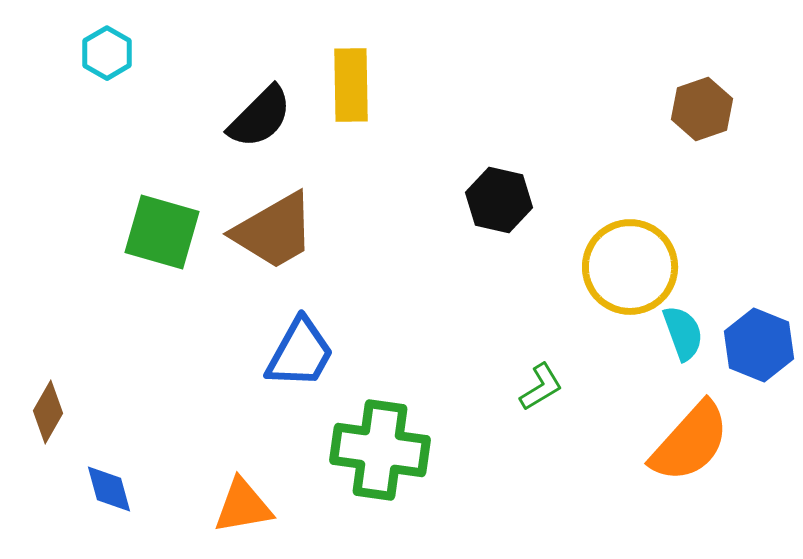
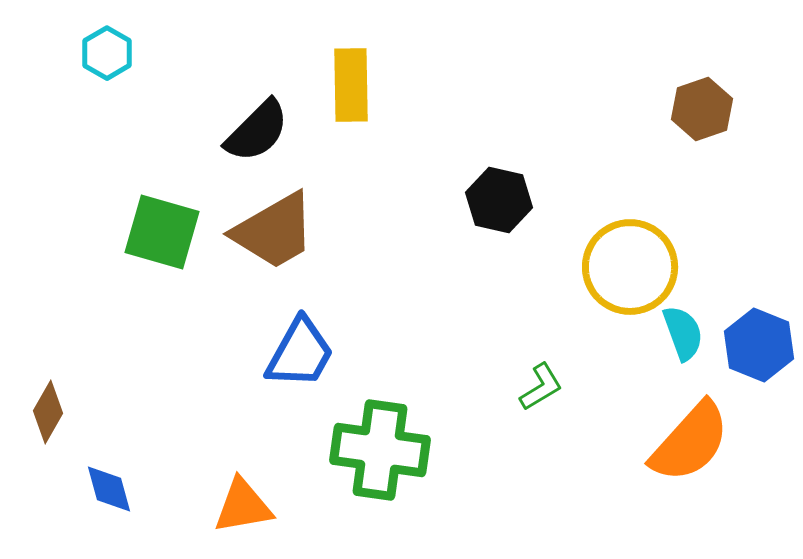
black semicircle: moved 3 px left, 14 px down
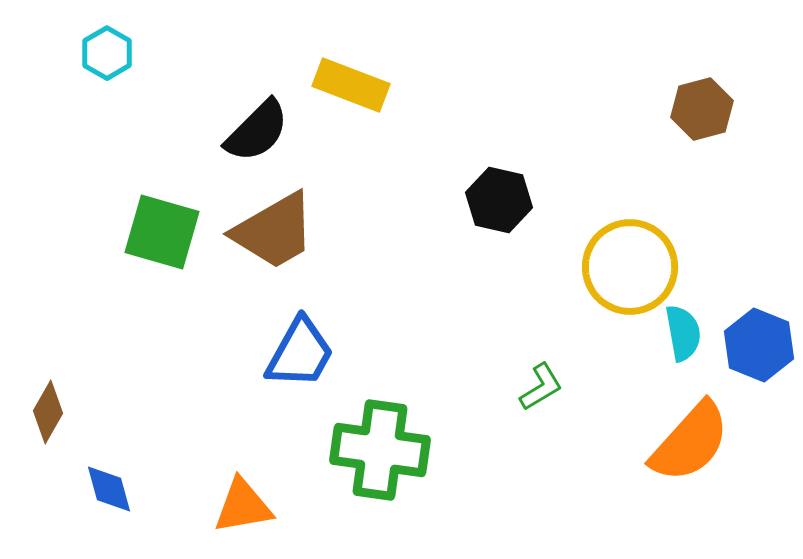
yellow rectangle: rotated 68 degrees counterclockwise
brown hexagon: rotated 4 degrees clockwise
cyan semicircle: rotated 10 degrees clockwise
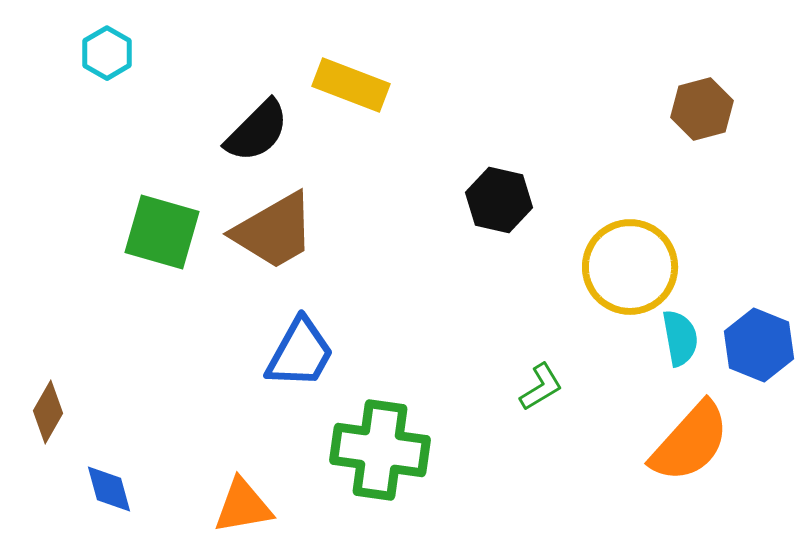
cyan semicircle: moved 3 px left, 5 px down
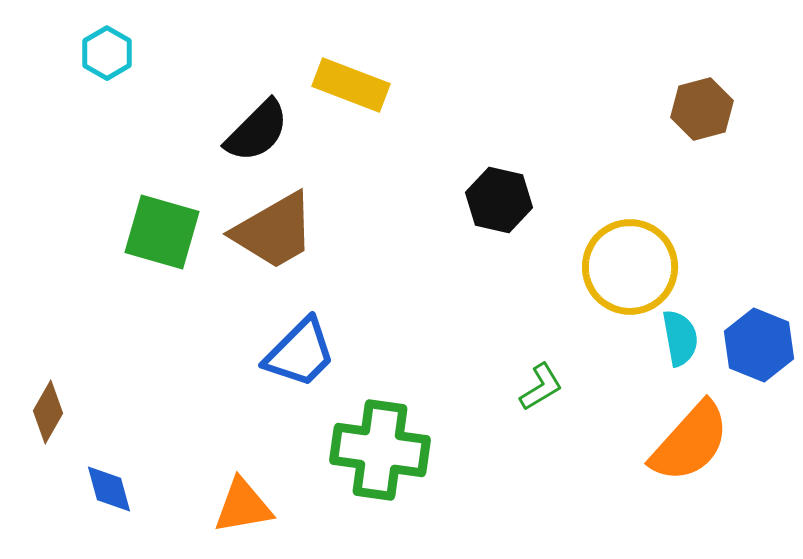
blue trapezoid: rotated 16 degrees clockwise
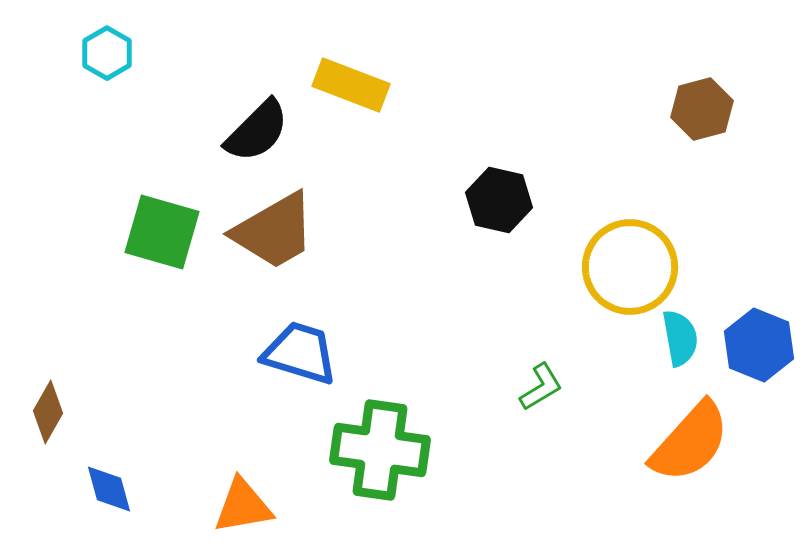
blue trapezoid: rotated 118 degrees counterclockwise
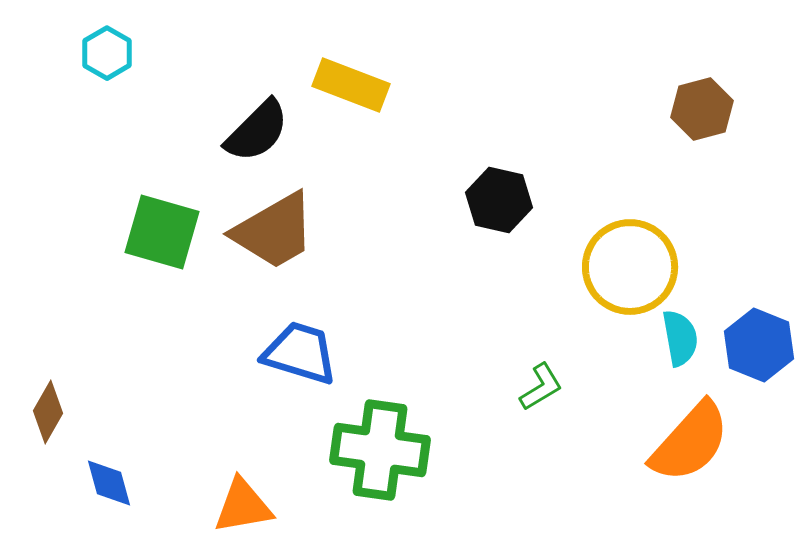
blue diamond: moved 6 px up
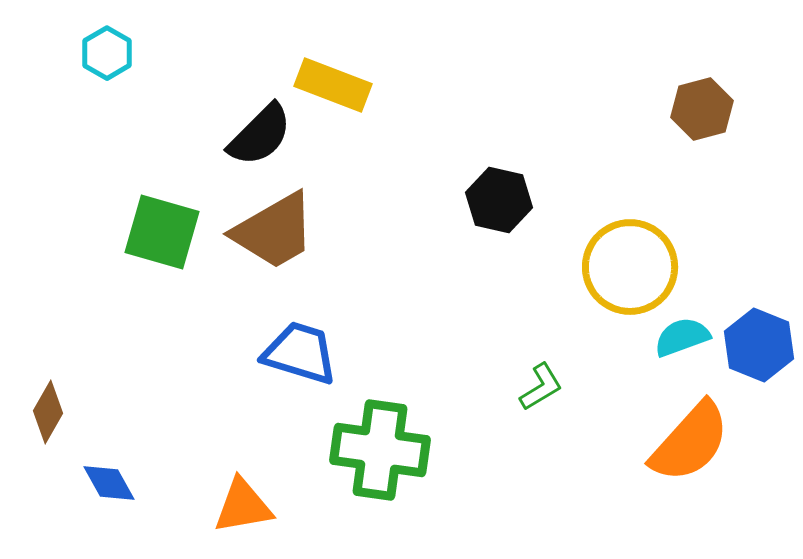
yellow rectangle: moved 18 px left
black semicircle: moved 3 px right, 4 px down
cyan semicircle: moved 2 px right, 1 px up; rotated 100 degrees counterclockwise
blue diamond: rotated 14 degrees counterclockwise
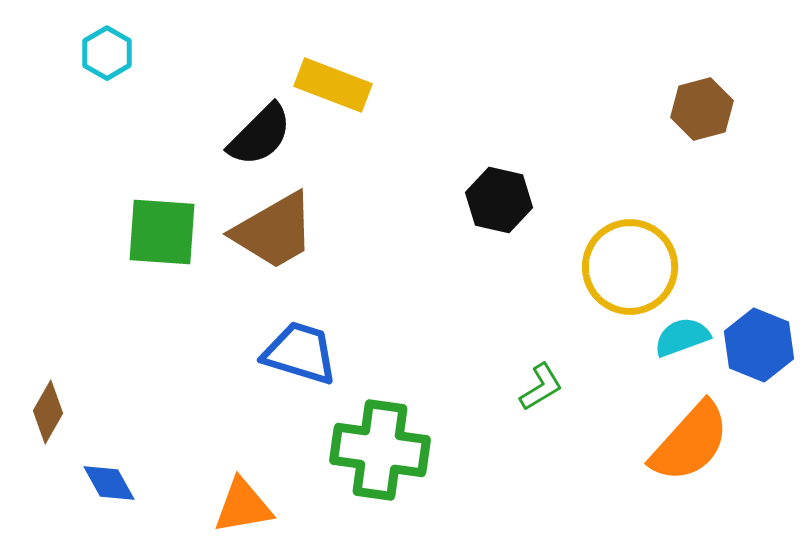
green square: rotated 12 degrees counterclockwise
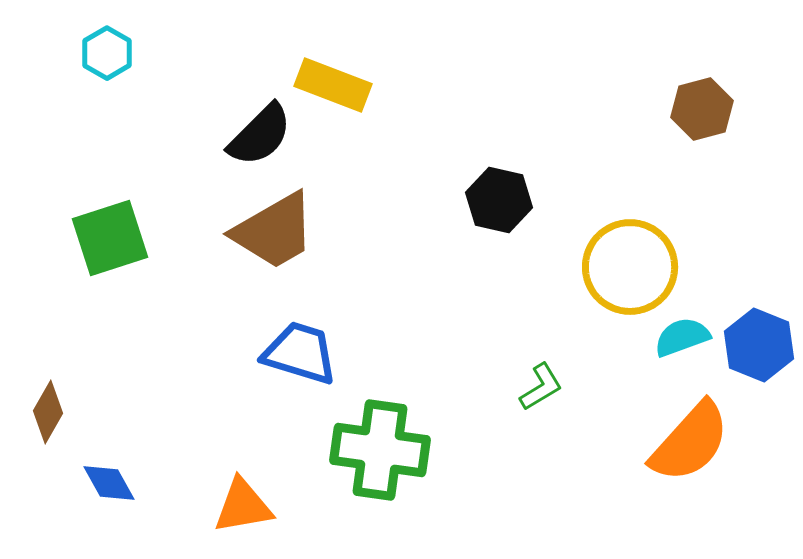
green square: moved 52 px left, 6 px down; rotated 22 degrees counterclockwise
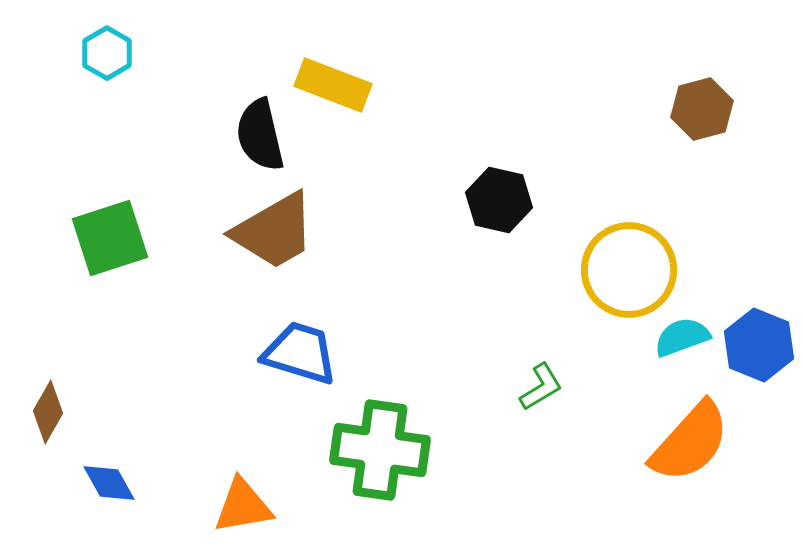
black semicircle: rotated 122 degrees clockwise
yellow circle: moved 1 px left, 3 px down
